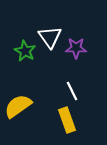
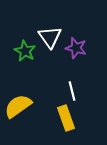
purple star: rotated 15 degrees clockwise
white line: rotated 12 degrees clockwise
yellow rectangle: moved 1 px left, 2 px up
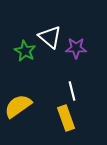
white triangle: rotated 15 degrees counterclockwise
purple star: rotated 15 degrees counterclockwise
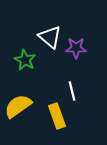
green star: moved 9 px down
yellow rectangle: moved 9 px left, 2 px up
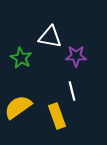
white triangle: rotated 30 degrees counterclockwise
purple star: moved 8 px down
green star: moved 4 px left, 2 px up
yellow semicircle: moved 1 px down
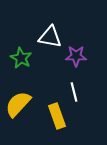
white line: moved 2 px right, 1 px down
yellow semicircle: moved 3 px up; rotated 12 degrees counterclockwise
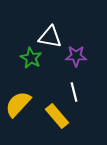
green star: moved 10 px right
yellow rectangle: rotated 20 degrees counterclockwise
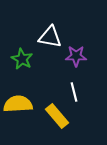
green star: moved 9 px left, 1 px down
yellow semicircle: rotated 44 degrees clockwise
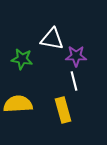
white triangle: moved 2 px right, 2 px down
green star: rotated 20 degrees counterclockwise
white line: moved 11 px up
yellow rectangle: moved 6 px right, 6 px up; rotated 25 degrees clockwise
